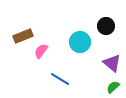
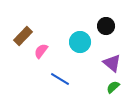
brown rectangle: rotated 24 degrees counterclockwise
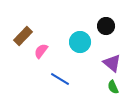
green semicircle: rotated 72 degrees counterclockwise
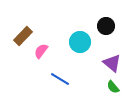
green semicircle: rotated 16 degrees counterclockwise
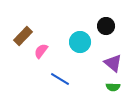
purple triangle: moved 1 px right
green semicircle: rotated 48 degrees counterclockwise
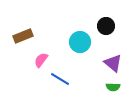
brown rectangle: rotated 24 degrees clockwise
pink semicircle: moved 9 px down
